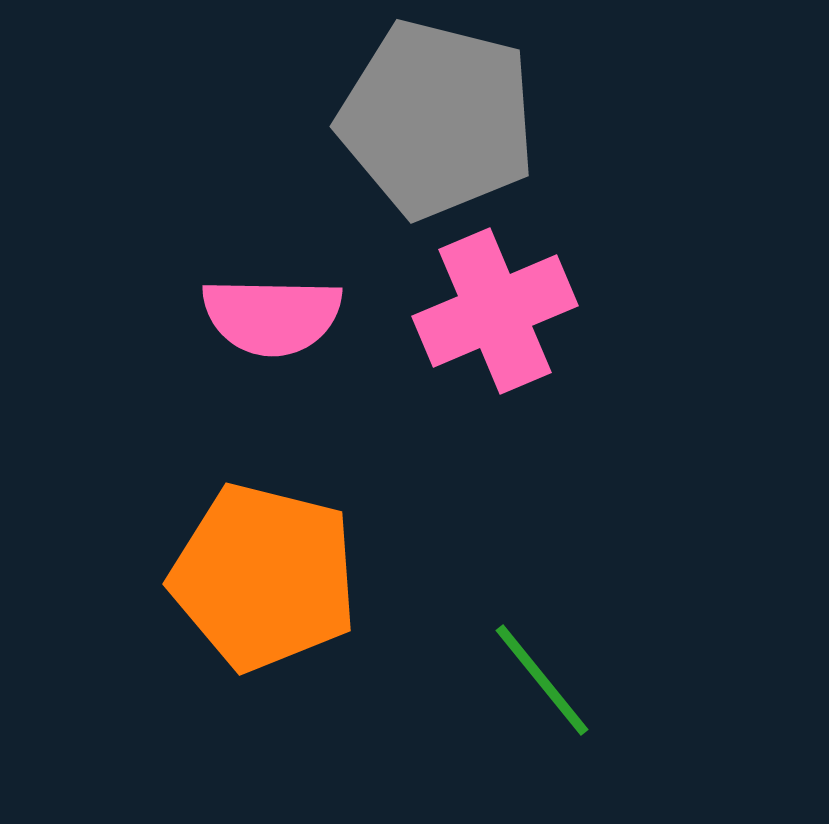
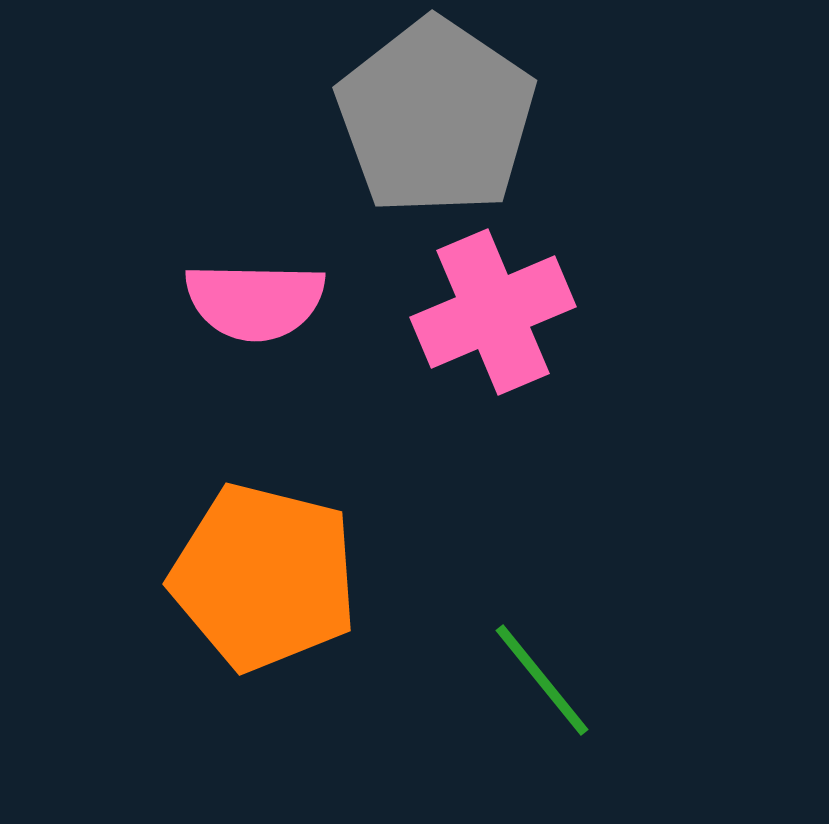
gray pentagon: moved 1 px left, 2 px up; rotated 20 degrees clockwise
pink cross: moved 2 px left, 1 px down
pink semicircle: moved 17 px left, 15 px up
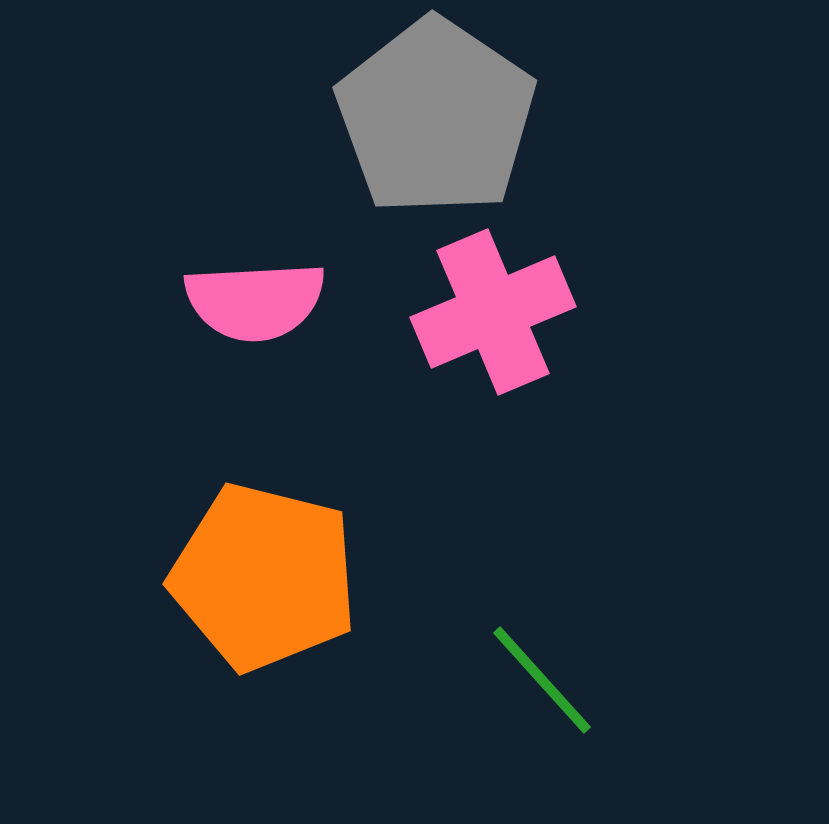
pink semicircle: rotated 4 degrees counterclockwise
green line: rotated 3 degrees counterclockwise
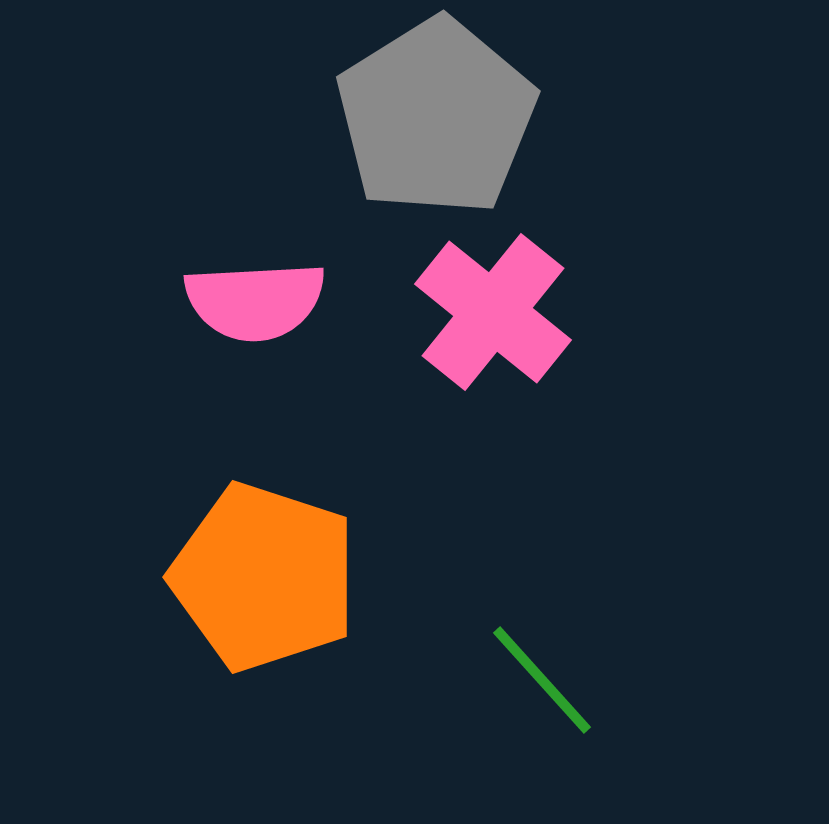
gray pentagon: rotated 6 degrees clockwise
pink cross: rotated 28 degrees counterclockwise
orange pentagon: rotated 4 degrees clockwise
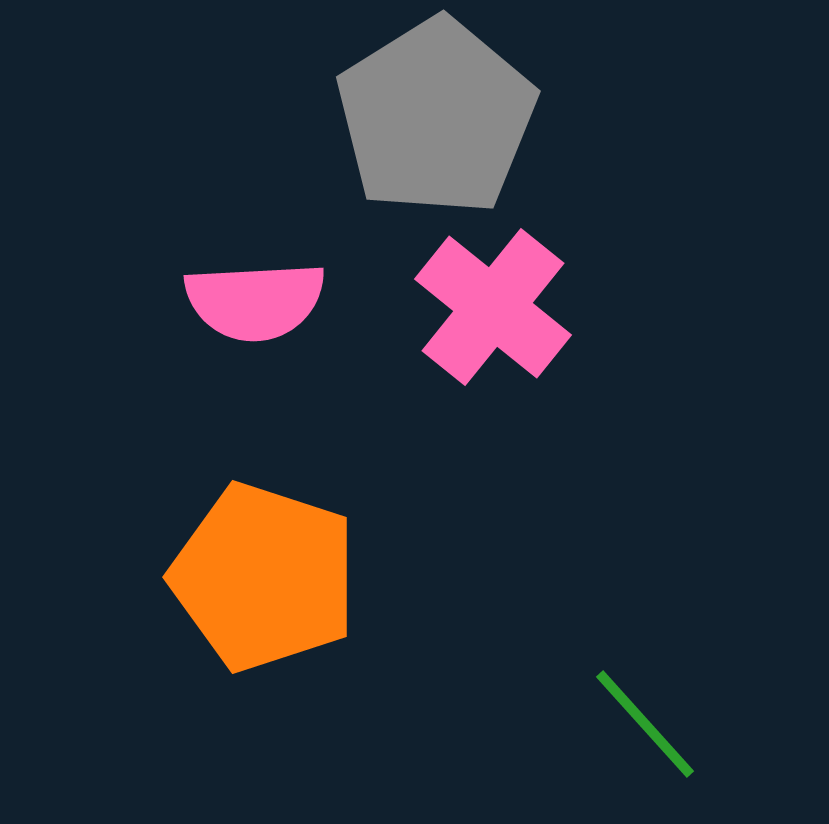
pink cross: moved 5 px up
green line: moved 103 px right, 44 px down
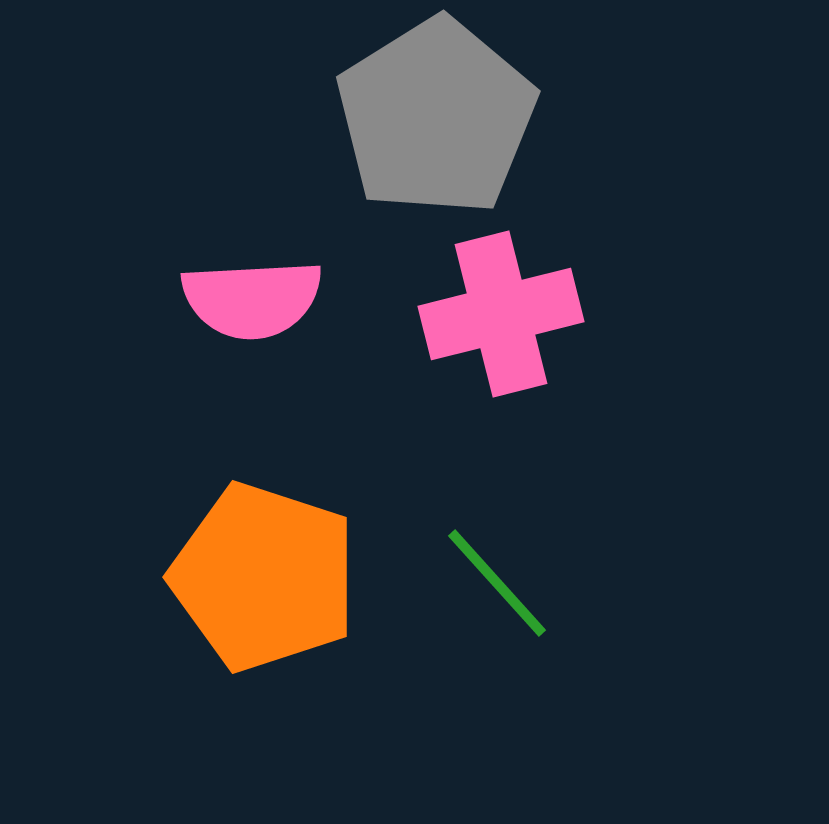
pink semicircle: moved 3 px left, 2 px up
pink cross: moved 8 px right, 7 px down; rotated 37 degrees clockwise
green line: moved 148 px left, 141 px up
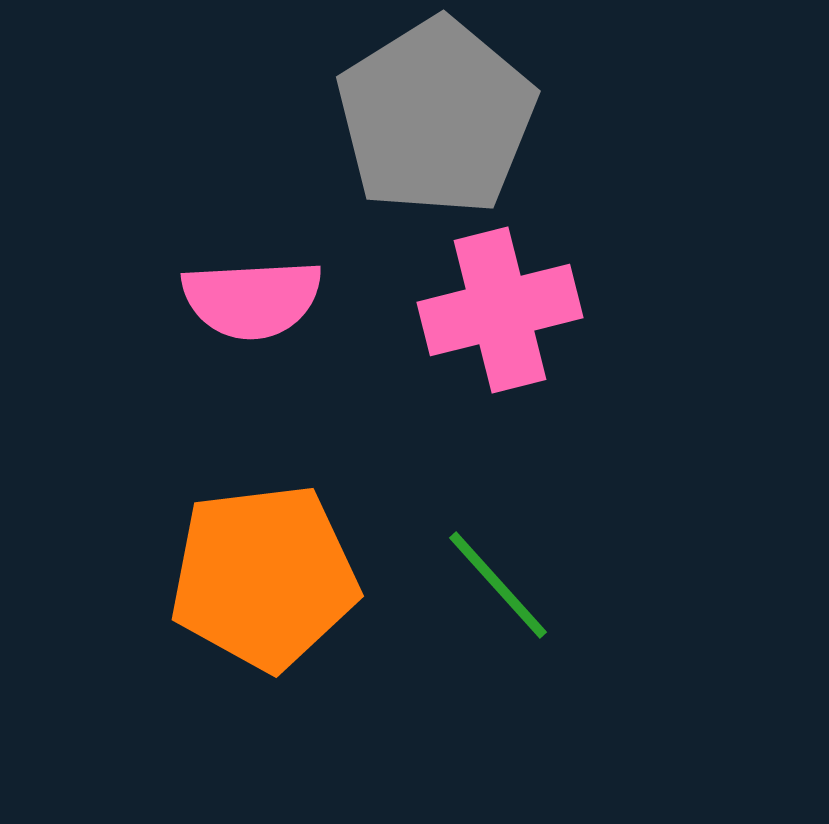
pink cross: moved 1 px left, 4 px up
orange pentagon: rotated 25 degrees counterclockwise
green line: moved 1 px right, 2 px down
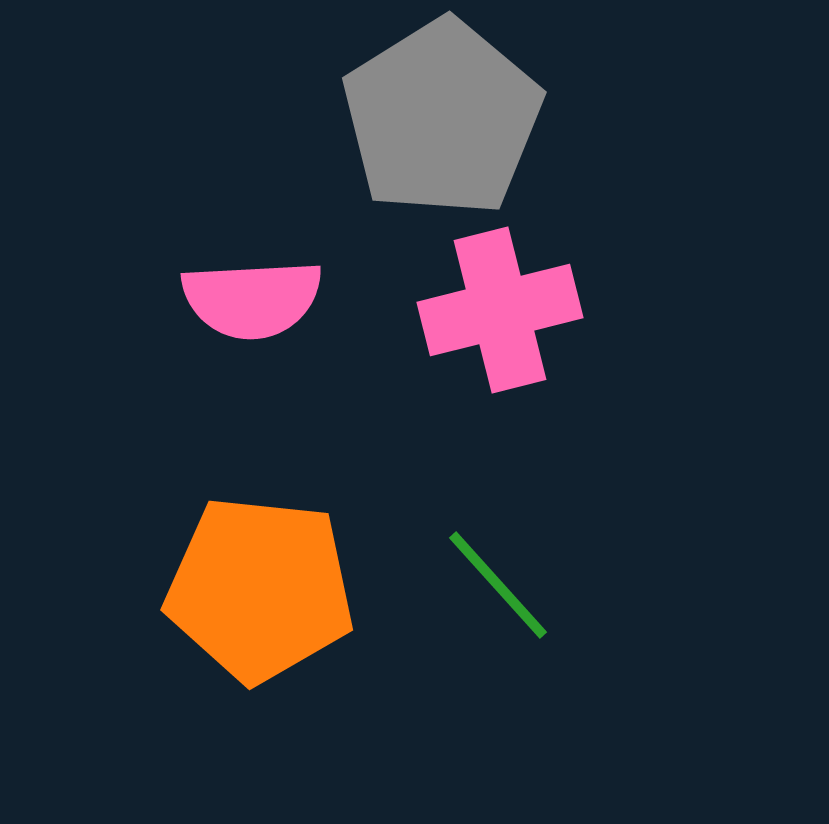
gray pentagon: moved 6 px right, 1 px down
orange pentagon: moved 4 px left, 12 px down; rotated 13 degrees clockwise
